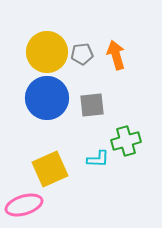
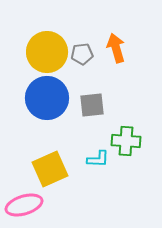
orange arrow: moved 7 px up
green cross: rotated 20 degrees clockwise
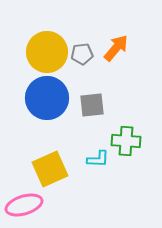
orange arrow: rotated 56 degrees clockwise
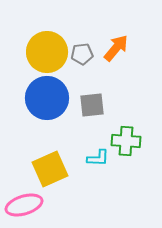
cyan L-shape: moved 1 px up
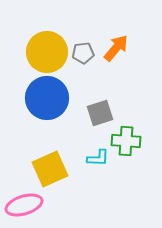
gray pentagon: moved 1 px right, 1 px up
gray square: moved 8 px right, 8 px down; rotated 12 degrees counterclockwise
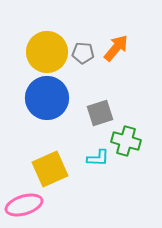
gray pentagon: rotated 10 degrees clockwise
green cross: rotated 12 degrees clockwise
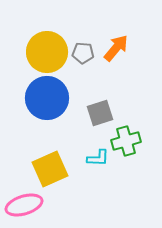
green cross: rotated 32 degrees counterclockwise
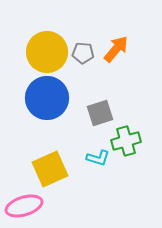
orange arrow: moved 1 px down
cyan L-shape: rotated 15 degrees clockwise
pink ellipse: moved 1 px down
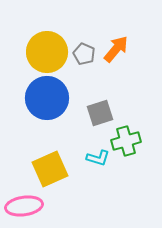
gray pentagon: moved 1 px right, 1 px down; rotated 20 degrees clockwise
pink ellipse: rotated 9 degrees clockwise
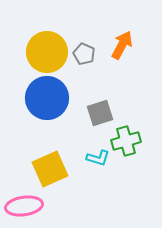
orange arrow: moved 6 px right, 4 px up; rotated 12 degrees counterclockwise
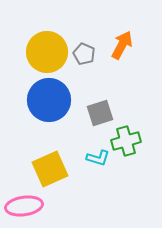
blue circle: moved 2 px right, 2 px down
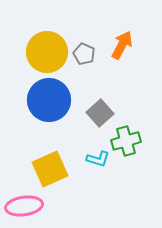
gray square: rotated 24 degrees counterclockwise
cyan L-shape: moved 1 px down
